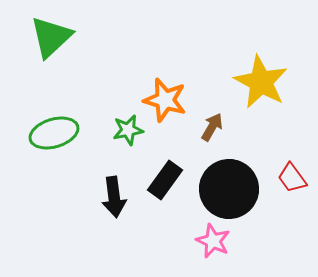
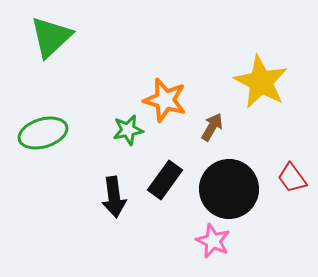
green ellipse: moved 11 px left
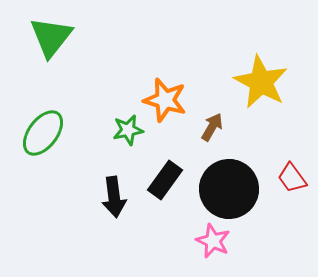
green triangle: rotated 9 degrees counterclockwise
green ellipse: rotated 36 degrees counterclockwise
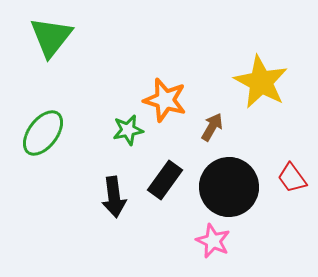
black circle: moved 2 px up
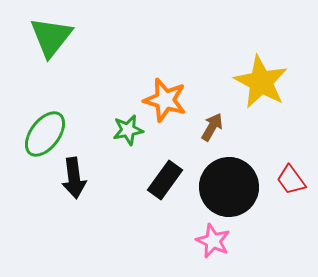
green ellipse: moved 2 px right, 1 px down
red trapezoid: moved 1 px left, 2 px down
black arrow: moved 40 px left, 19 px up
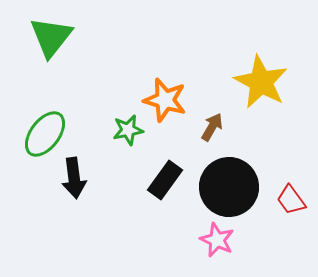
red trapezoid: moved 20 px down
pink star: moved 4 px right, 1 px up
